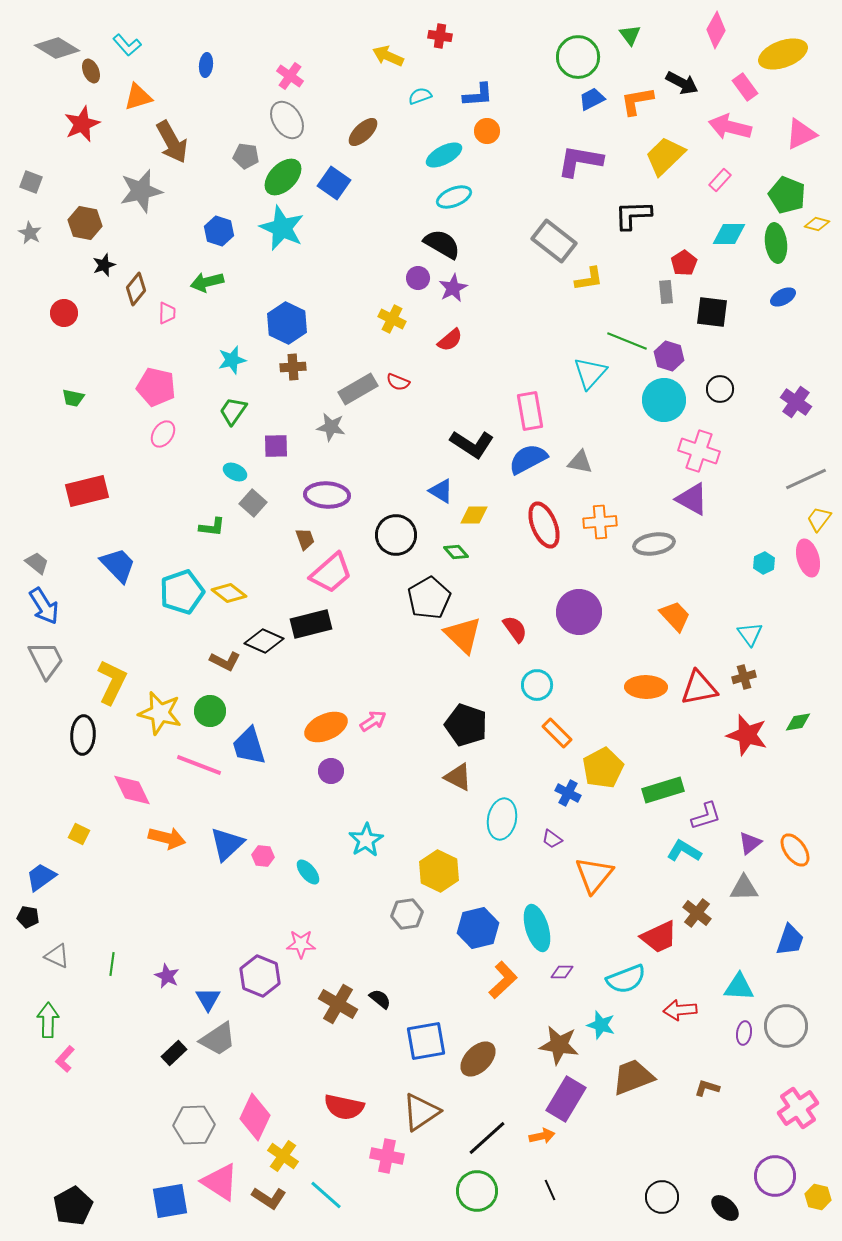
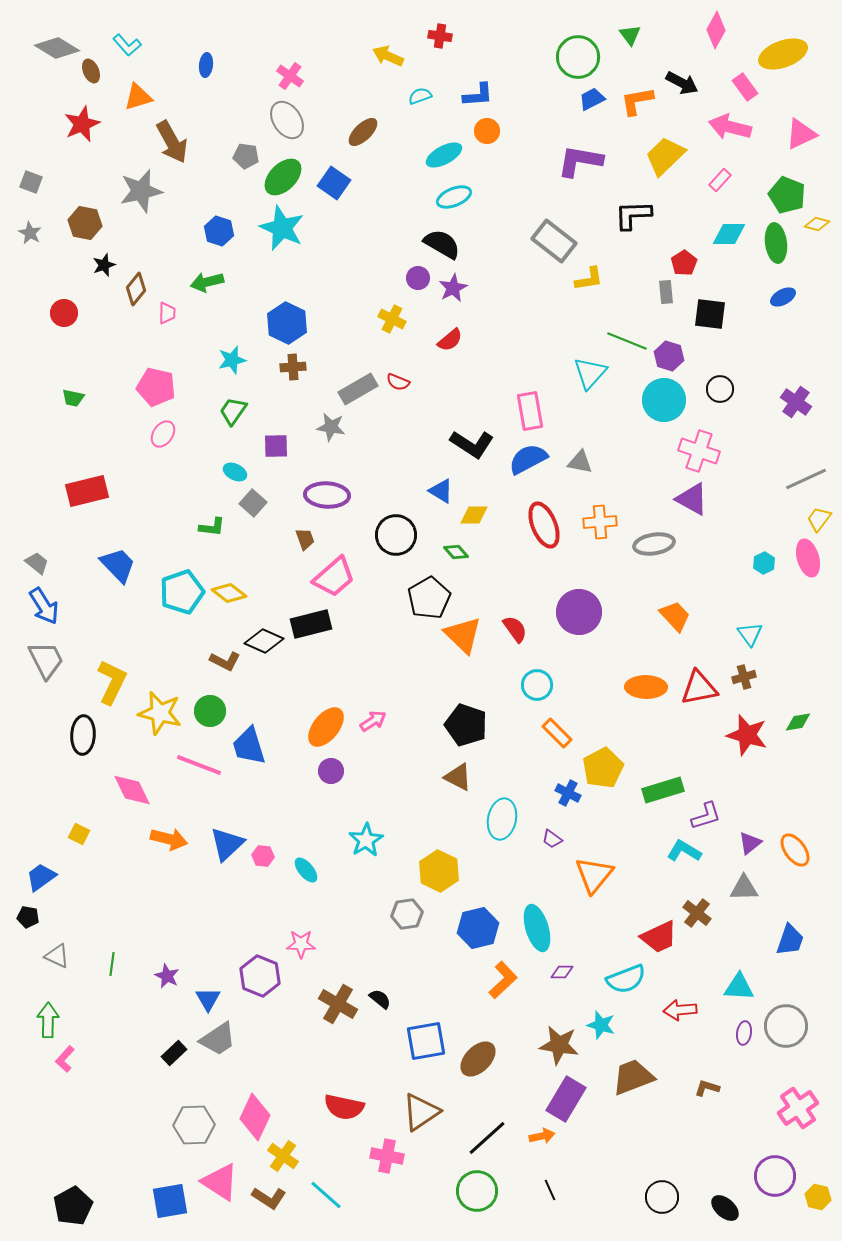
black square at (712, 312): moved 2 px left, 2 px down
pink trapezoid at (331, 573): moved 3 px right, 4 px down
orange ellipse at (326, 727): rotated 27 degrees counterclockwise
orange arrow at (167, 838): moved 2 px right, 1 px down
cyan ellipse at (308, 872): moved 2 px left, 2 px up
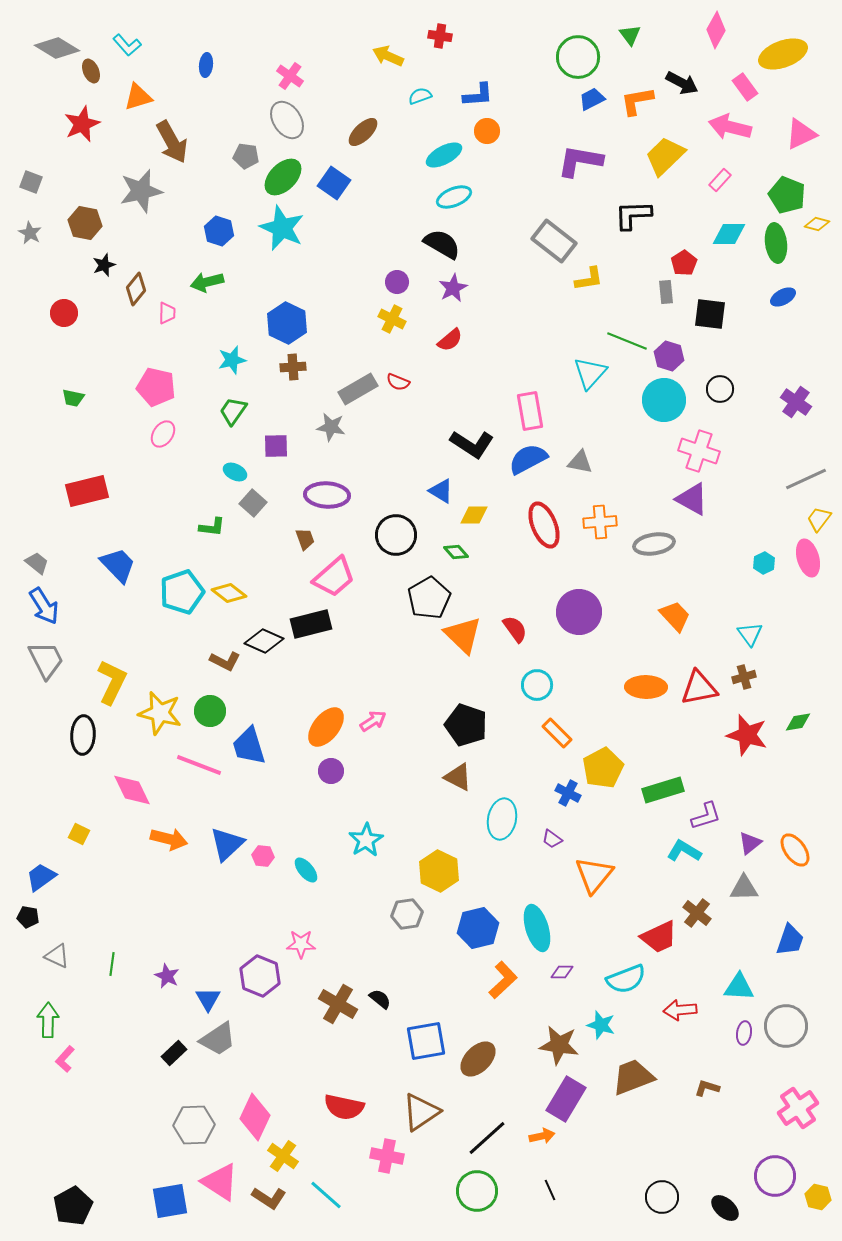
purple circle at (418, 278): moved 21 px left, 4 px down
